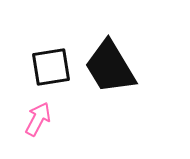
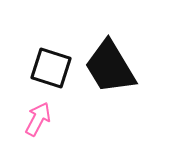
black square: moved 1 px down; rotated 27 degrees clockwise
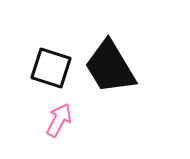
pink arrow: moved 21 px right, 1 px down
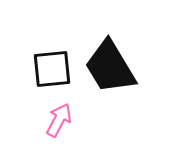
black square: moved 1 px right, 1 px down; rotated 24 degrees counterclockwise
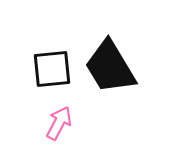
pink arrow: moved 3 px down
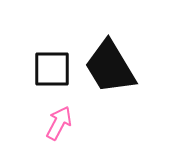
black square: rotated 6 degrees clockwise
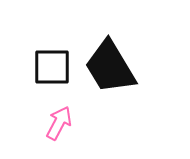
black square: moved 2 px up
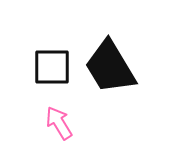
pink arrow: rotated 60 degrees counterclockwise
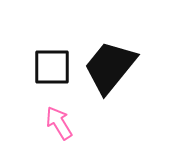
black trapezoid: rotated 70 degrees clockwise
